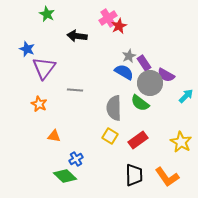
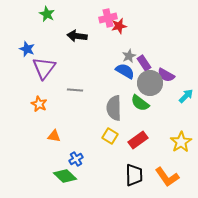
pink cross: rotated 18 degrees clockwise
red star: rotated 14 degrees clockwise
blue semicircle: moved 1 px right, 1 px up
yellow star: rotated 10 degrees clockwise
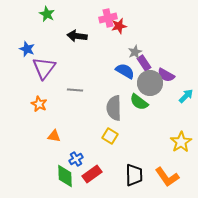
gray star: moved 6 px right, 4 px up
green semicircle: moved 1 px left, 1 px up
red rectangle: moved 46 px left, 34 px down
green diamond: rotated 45 degrees clockwise
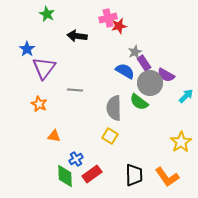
blue star: rotated 14 degrees clockwise
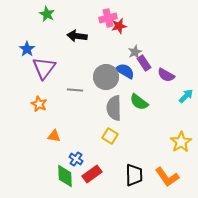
gray circle: moved 44 px left, 6 px up
blue cross: rotated 24 degrees counterclockwise
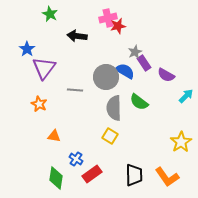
green star: moved 3 px right
red star: moved 1 px left
green diamond: moved 9 px left, 2 px down; rotated 10 degrees clockwise
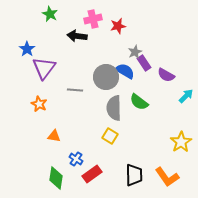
pink cross: moved 15 px left, 1 px down
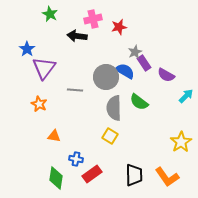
red star: moved 1 px right, 1 px down
blue cross: rotated 24 degrees counterclockwise
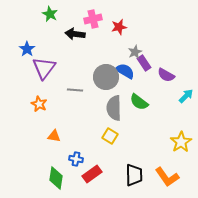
black arrow: moved 2 px left, 2 px up
